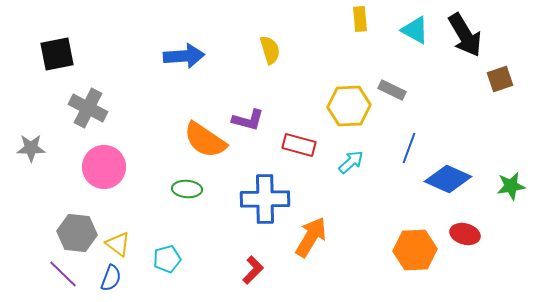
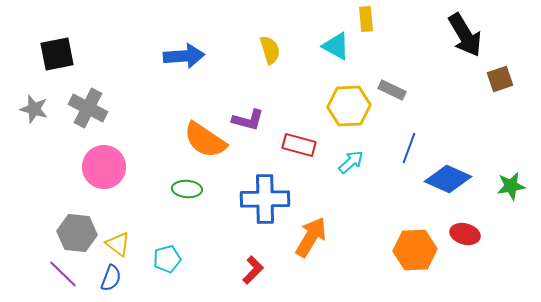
yellow rectangle: moved 6 px right
cyan triangle: moved 79 px left, 16 px down
gray star: moved 3 px right, 39 px up; rotated 16 degrees clockwise
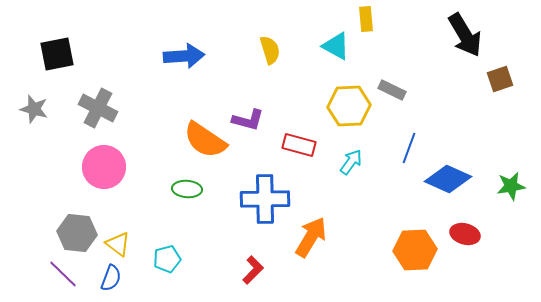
gray cross: moved 10 px right
cyan arrow: rotated 12 degrees counterclockwise
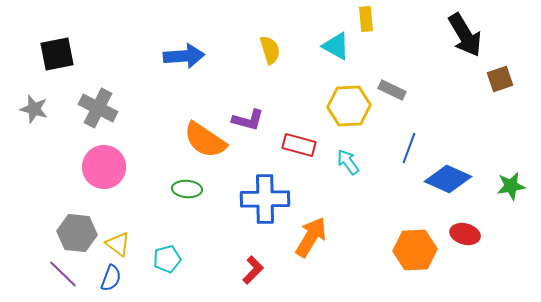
cyan arrow: moved 3 px left; rotated 72 degrees counterclockwise
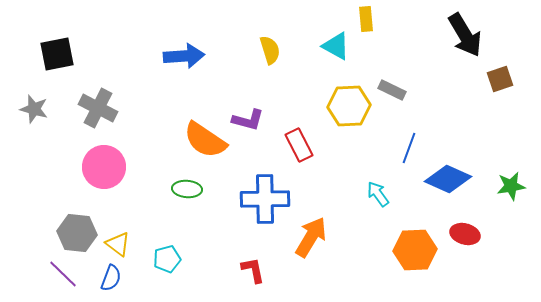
red rectangle: rotated 48 degrees clockwise
cyan arrow: moved 30 px right, 32 px down
red L-shape: rotated 56 degrees counterclockwise
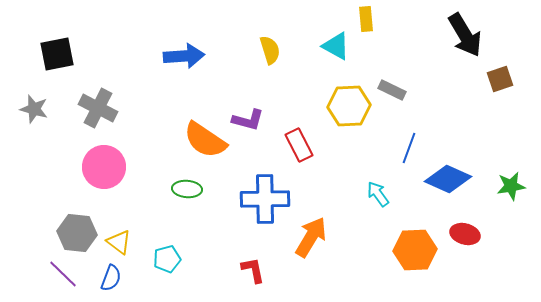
yellow triangle: moved 1 px right, 2 px up
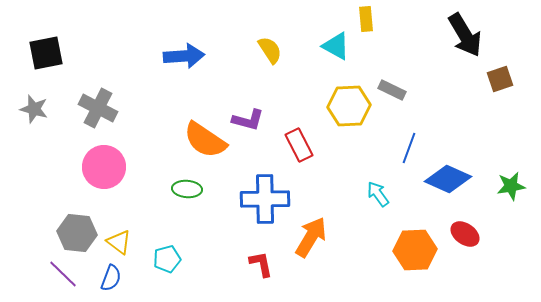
yellow semicircle: rotated 16 degrees counterclockwise
black square: moved 11 px left, 1 px up
red ellipse: rotated 20 degrees clockwise
red L-shape: moved 8 px right, 6 px up
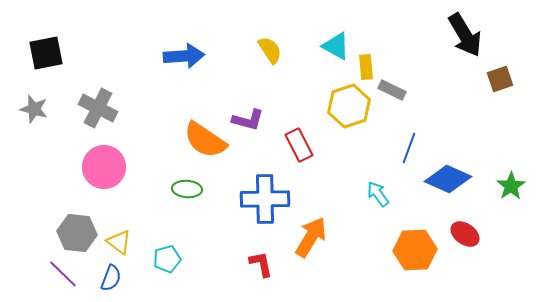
yellow rectangle: moved 48 px down
yellow hexagon: rotated 15 degrees counterclockwise
green star: rotated 24 degrees counterclockwise
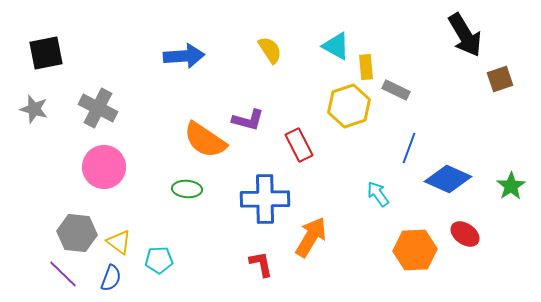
gray rectangle: moved 4 px right
cyan pentagon: moved 8 px left, 1 px down; rotated 12 degrees clockwise
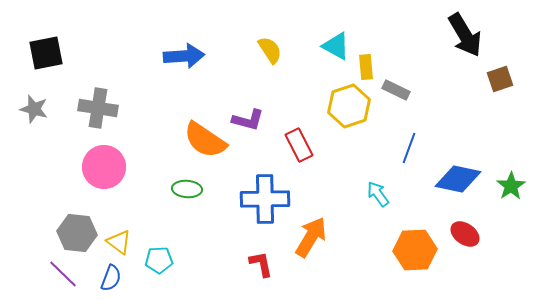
gray cross: rotated 18 degrees counterclockwise
blue diamond: moved 10 px right; rotated 12 degrees counterclockwise
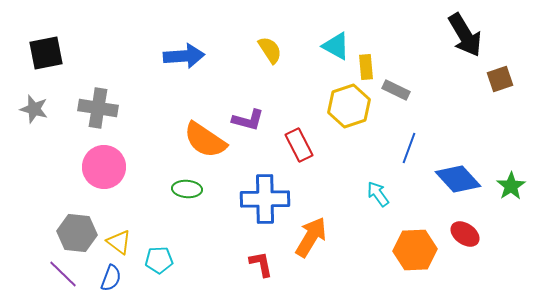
blue diamond: rotated 36 degrees clockwise
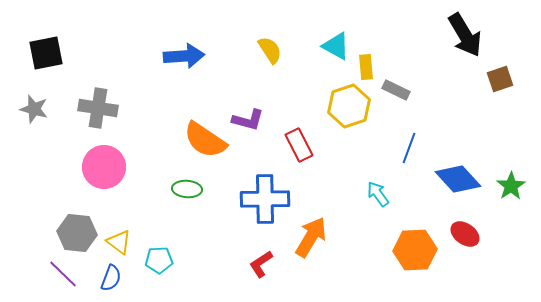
red L-shape: rotated 112 degrees counterclockwise
